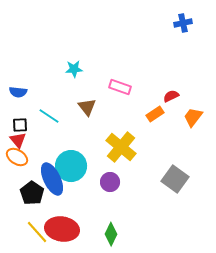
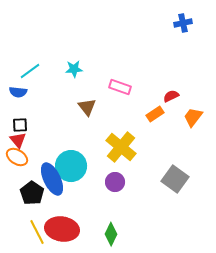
cyan line: moved 19 px left, 45 px up; rotated 70 degrees counterclockwise
purple circle: moved 5 px right
yellow line: rotated 15 degrees clockwise
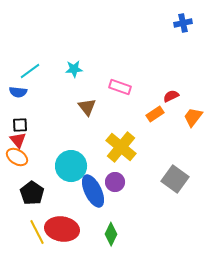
blue ellipse: moved 41 px right, 12 px down
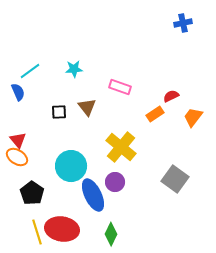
blue semicircle: rotated 120 degrees counterclockwise
black square: moved 39 px right, 13 px up
blue ellipse: moved 4 px down
yellow line: rotated 10 degrees clockwise
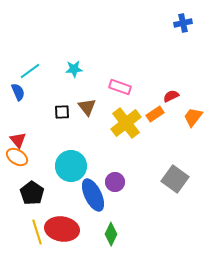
black square: moved 3 px right
yellow cross: moved 5 px right, 24 px up; rotated 12 degrees clockwise
